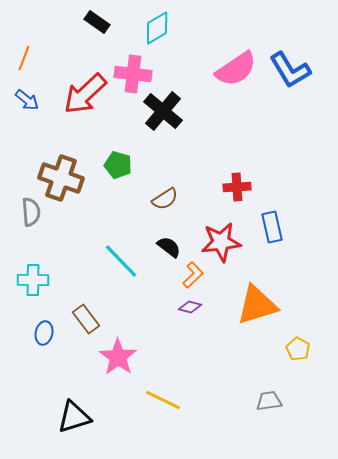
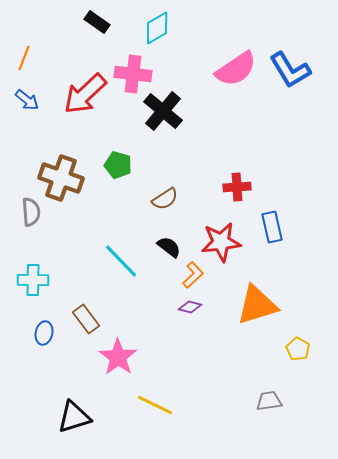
yellow line: moved 8 px left, 5 px down
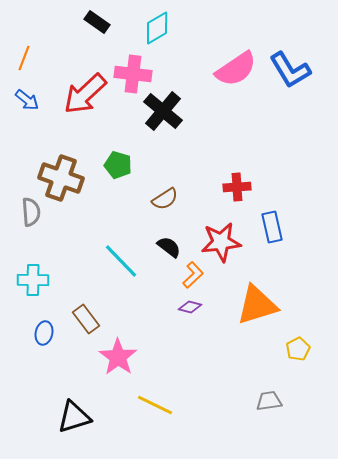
yellow pentagon: rotated 15 degrees clockwise
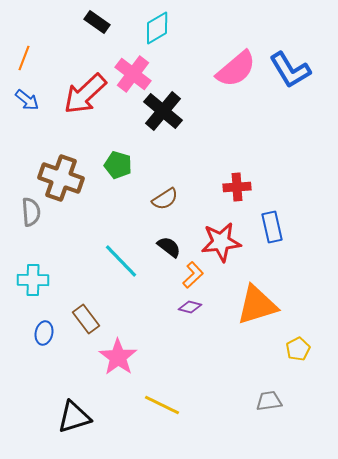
pink semicircle: rotated 6 degrees counterclockwise
pink cross: rotated 30 degrees clockwise
yellow line: moved 7 px right
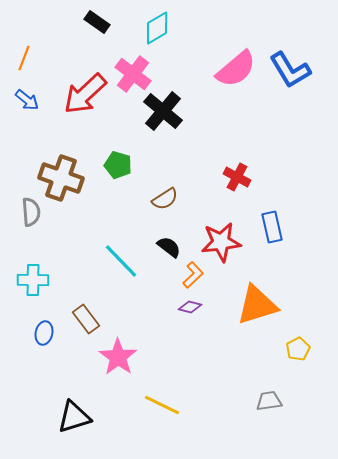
red cross: moved 10 px up; rotated 32 degrees clockwise
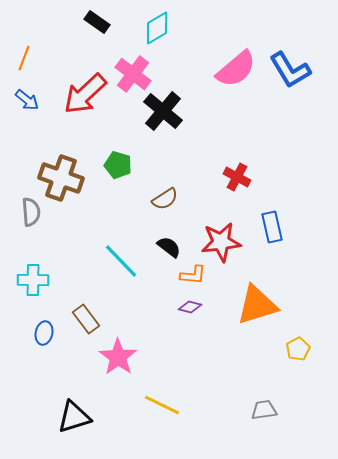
orange L-shape: rotated 48 degrees clockwise
gray trapezoid: moved 5 px left, 9 px down
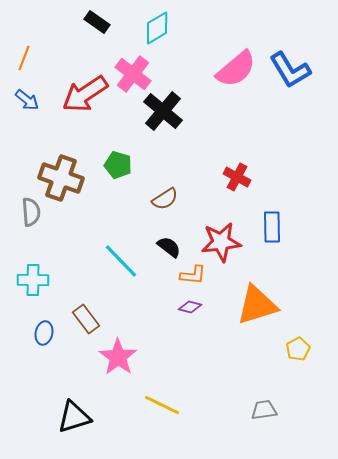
red arrow: rotated 9 degrees clockwise
blue rectangle: rotated 12 degrees clockwise
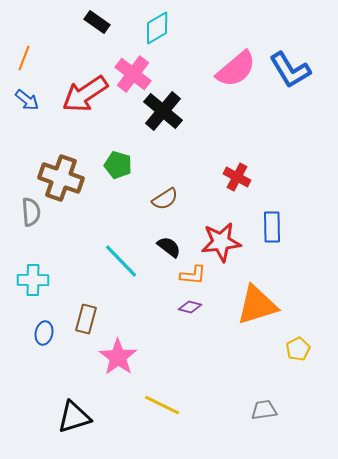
brown rectangle: rotated 52 degrees clockwise
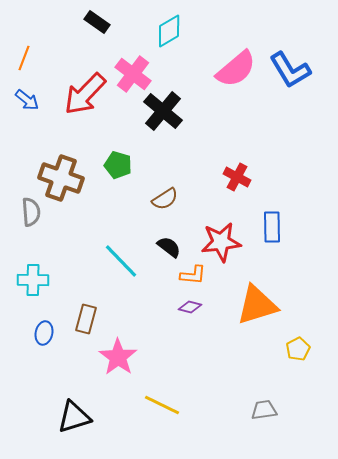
cyan diamond: moved 12 px right, 3 px down
red arrow: rotated 12 degrees counterclockwise
